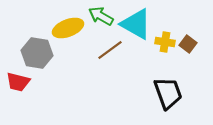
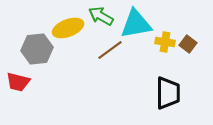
cyan triangle: rotated 40 degrees counterclockwise
gray hexagon: moved 4 px up; rotated 16 degrees counterclockwise
black trapezoid: rotated 20 degrees clockwise
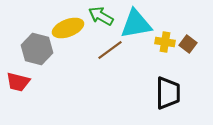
gray hexagon: rotated 20 degrees clockwise
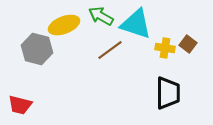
cyan triangle: rotated 28 degrees clockwise
yellow ellipse: moved 4 px left, 3 px up
yellow cross: moved 6 px down
red trapezoid: moved 2 px right, 23 px down
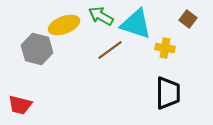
brown square: moved 25 px up
